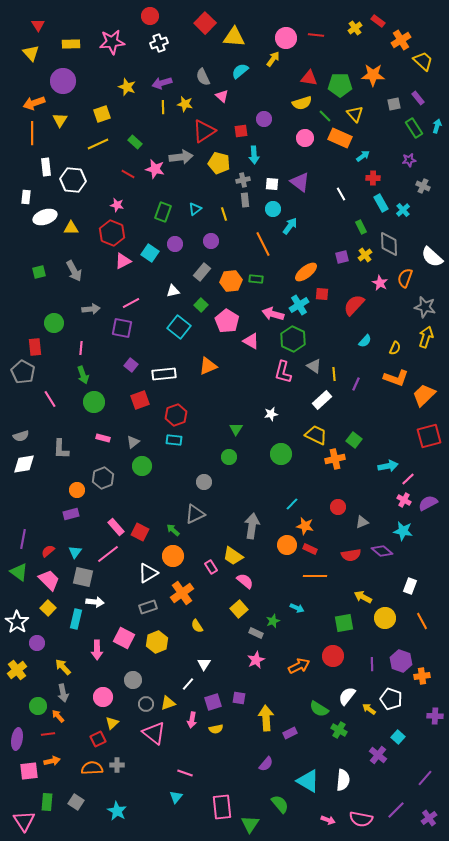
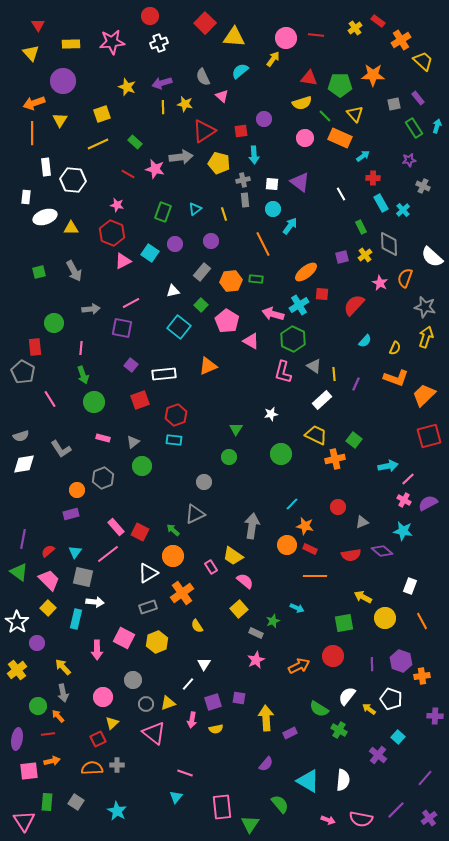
gray L-shape at (61, 449): rotated 35 degrees counterclockwise
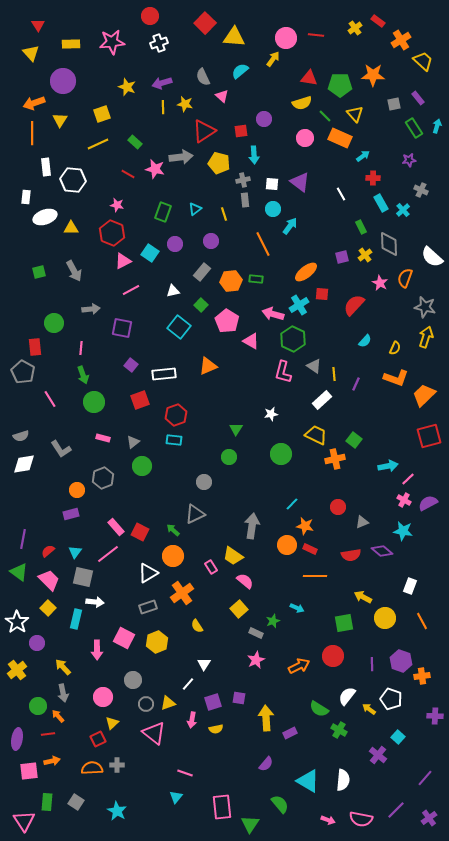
gray cross at (423, 186): moved 2 px left, 4 px down
pink line at (131, 303): moved 13 px up
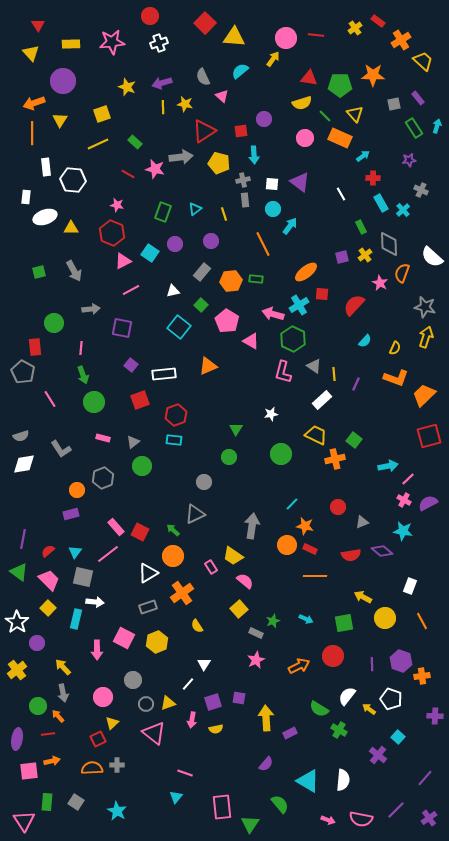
orange semicircle at (405, 278): moved 3 px left, 5 px up
cyan arrow at (297, 608): moved 9 px right, 11 px down
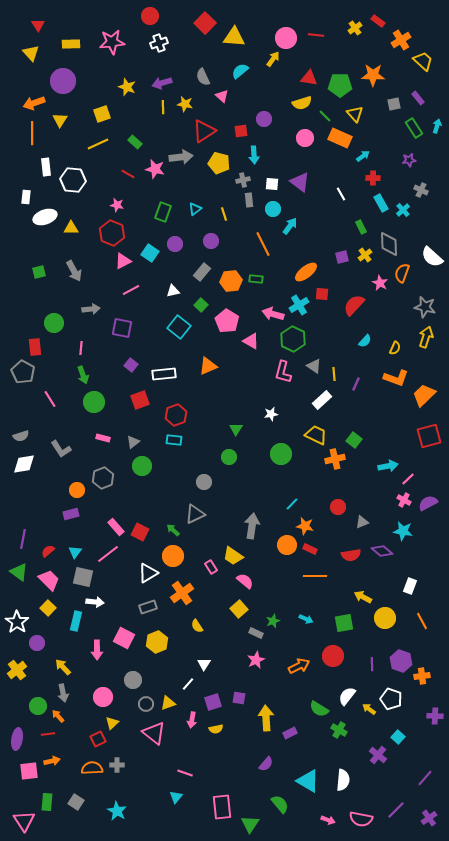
gray rectangle at (245, 200): moved 4 px right
cyan rectangle at (76, 619): moved 2 px down
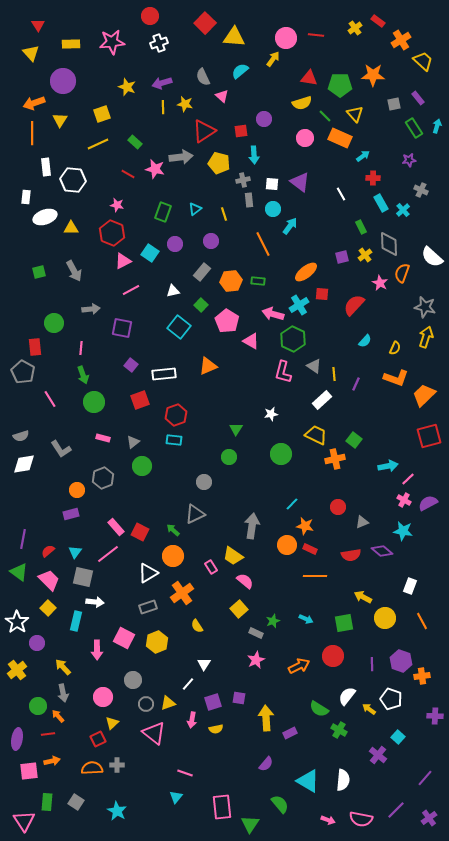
green rectangle at (256, 279): moved 2 px right, 2 px down
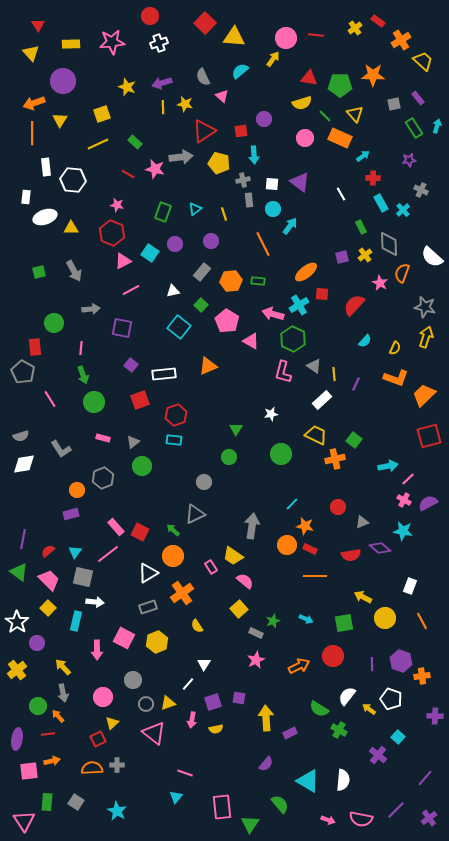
purple diamond at (382, 551): moved 2 px left, 3 px up
